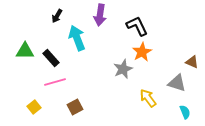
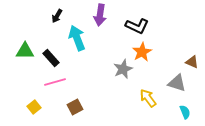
black L-shape: rotated 140 degrees clockwise
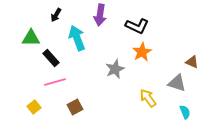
black arrow: moved 1 px left, 1 px up
green triangle: moved 6 px right, 13 px up
gray star: moved 8 px left
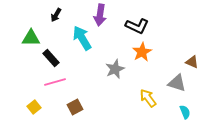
cyan arrow: moved 5 px right; rotated 10 degrees counterclockwise
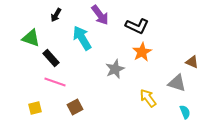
purple arrow: rotated 45 degrees counterclockwise
green triangle: rotated 18 degrees clockwise
pink line: rotated 35 degrees clockwise
yellow square: moved 1 px right, 1 px down; rotated 24 degrees clockwise
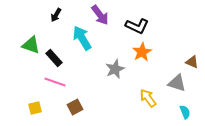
green triangle: moved 7 px down
black rectangle: moved 3 px right
